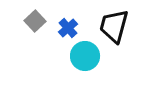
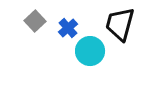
black trapezoid: moved 6 px right, 2 px up
cyan circle: moved 5 px right, 5 px up
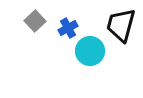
black trapezoid: moved 1 px right, 1 px down
blue cross: rotated 12 degrees clockwise
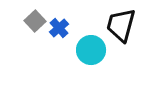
blue cross: moved 9 px left; rotated 12 degrees counterclockwise
cyan circle: moved 1 px right, 1 px up
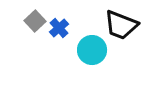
black trapezoid: rotated 84 degrees counterclockwise
cyan circle: moved 1 px right
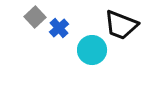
gray square: moved 4 px up
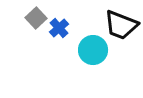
gray square: moved 1 px right, 1 px down
cyan circle: moved 1 px right
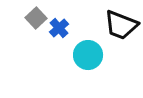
cyan circle: moved 5 px left, 5 px down
